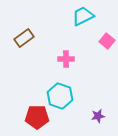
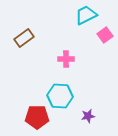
cyan trapezoid: moved 3 px right, 1 px up
pink square: moved 2 px left, 6 px up; rotated 14 degrees clockwise
cyan hexagon: rotated 15 degrees counterclockwise
purple star: moved 10 px left
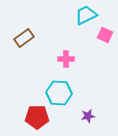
pink square: rotated 28 degrees counterclockwise
cyan hexagon: moved 1 px left, 3 px up
